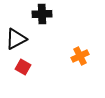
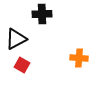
orange cross: moved 1 px left, 2 px down; rotated 30 degrees clockwise
red square: moved 1 px left, 2 px up
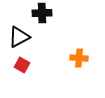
black cross: moved 1 px up
black triangle: moved 3 px right, 2 px up
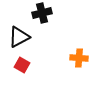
black cross: rotated 12 degrees counterclockwise
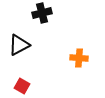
black triangle: moved 8 px down
red square: moved 21 px down
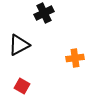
black cross: moved 2 px right; rotated 12 degrees counterclockwise
orange cross: moved 4 px left; rotated 12 degrees counterclockwise
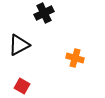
orange cross: rotated 24 degrees clockwise
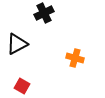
black triangle: moved 2 px left, 1 px up
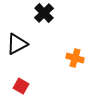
black cross: rotated 18 degrees counterclockwise
red square: moved 1 px left
